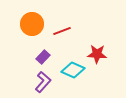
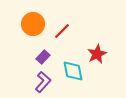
orange circle: moved 1 px right
red line: rotated 24 degrees counterclockwise
red star: rotated 30 degrees counterclockwise
cyan diamond: moved 1 px down; rotated 55 degrees clockwise
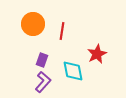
red line: rotated 36 degrees counterclockwise
purple rectangle: moved 1 px left, 3 px down; rotated 24 degrees counterclockwise
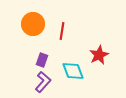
red star: moved 2 px right, 1 px down
cyan diamond: rotated 10 degrees counterclockwise
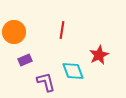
orange circle: moved 19 px left, 8 px down
red line: moved 1 px up
purple rectangle: moved 17 px left; rotated 48 degrees clockwise
purple L-shape: moved 3 px right; rotated 55 degrees counterclockwise
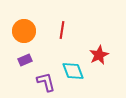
orange circle: moved 10 px right, 1 px up
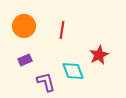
orange circle: moved 5 px up
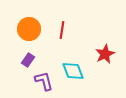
orange circle: moved 5 px right, 3 px down
red star: moved 6 px right, 1 px up
purple rectangle: moved 3 px right; rotated 32 degrees counterclockwise
purple L-shape: moved 2 px left, 1 px up
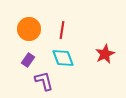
cyan diamond: moved 10 px left, 13 px up
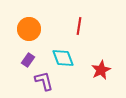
red line: moved 17 px right, 4 px up
red star: moved 4 px left, 16 px down
